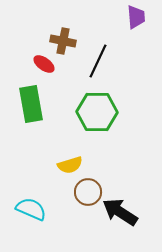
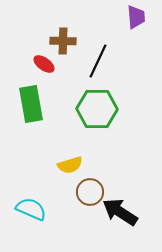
brown cross: rotated 10 degrees counterclockwise
green hexagon: moved 3 px up
brown circle: moved 2 px right
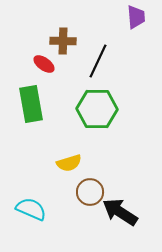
yellow semicircle: moved 1 px left, 2 px up
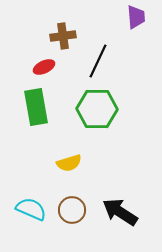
brown cross: moved 5 px up; rotated 10 degrees counterclockwise
red ellipse: moved 3 px down; rotated 60 degrees counterclockwise
green rectangle: moved 5 px right, 3 px down
brown circle: moved 18 px left, 18 px down
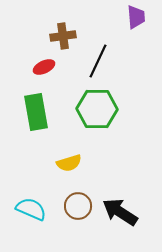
green rectangle: moved 5 px down
brown circle: moved 6 px right, 4 px up
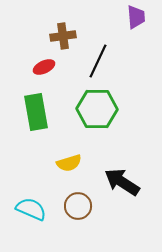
black arrow: moved 2 px right, 30 px up
